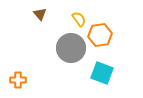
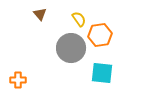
cyan square: rotated 15 degrees counterclockwise
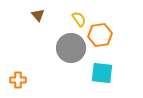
brown triangle: moved 2 px left, 1 px down
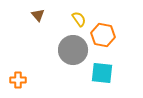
orange hexagon: moved 3 px right; rotated 20 degrees clockwise
gray circle: moved 2 px right, 2 px down
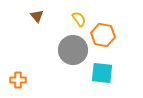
brown triangle: moved 1 px left, 1 px down
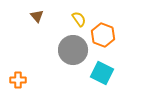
orange hexagon: rotated 10 degrees clockwise
cyan square: rotated 20 degrees clockwise
